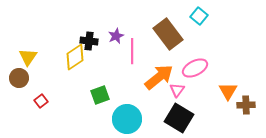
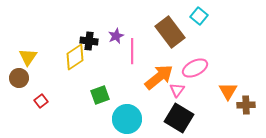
brown rectangle: moved 2 px right, 2 px up
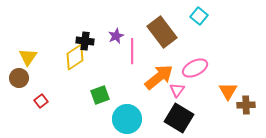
brown rectangle: moved 8 px left
black cross: moved 4 px left
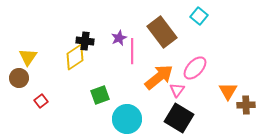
purple star: moved 3 px right, 2 px down
pink ellipse: rotated 20 degrees counterclockwise
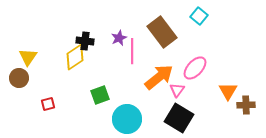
red square: moved 7 px right, 3 px down; rotated 24 degrees clockwise
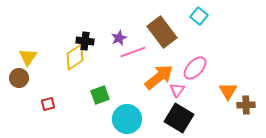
pink line: moved 1 px right, 1 px down; rotated 70 degrees clockwise
